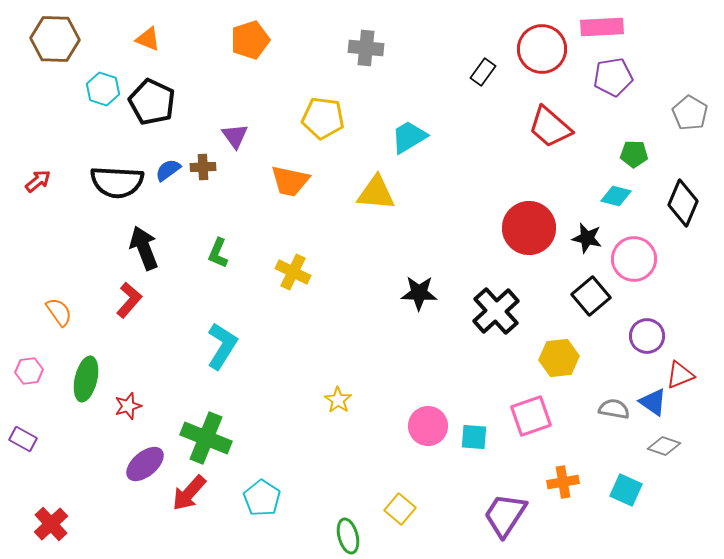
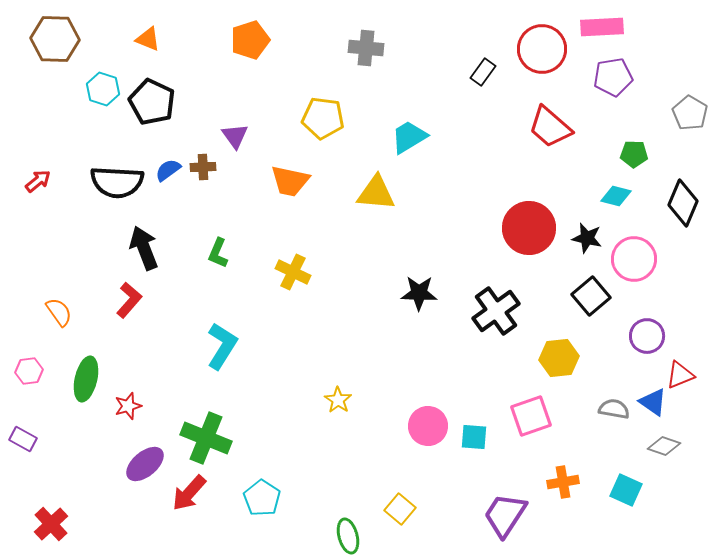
black cross at (496, 311): rotated 6 degrees clockwise
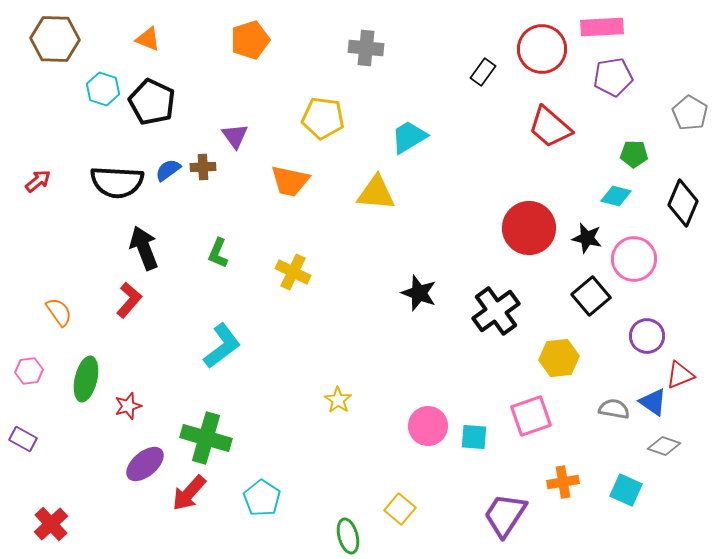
black star at (419, 293): rotated 18 degrees clockwise
cyan L-shape at (222, 346): rotated 21 degrees clockwise
green cross at (206, 438): rotated 6 degrees counterclockwise
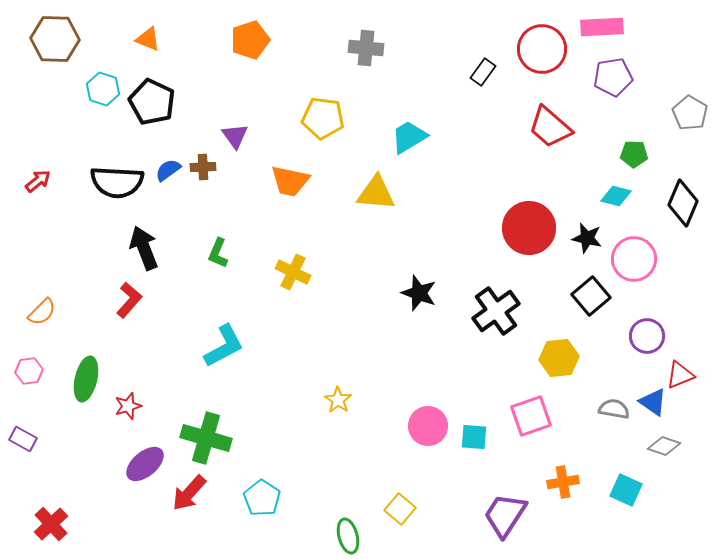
orange semicircle at (59, 312): moved 17 px left; rotated 80 degrees clockwise
cyan L-shape at (222, 346): moved 2 px right; rotated 9 degrees clockwise
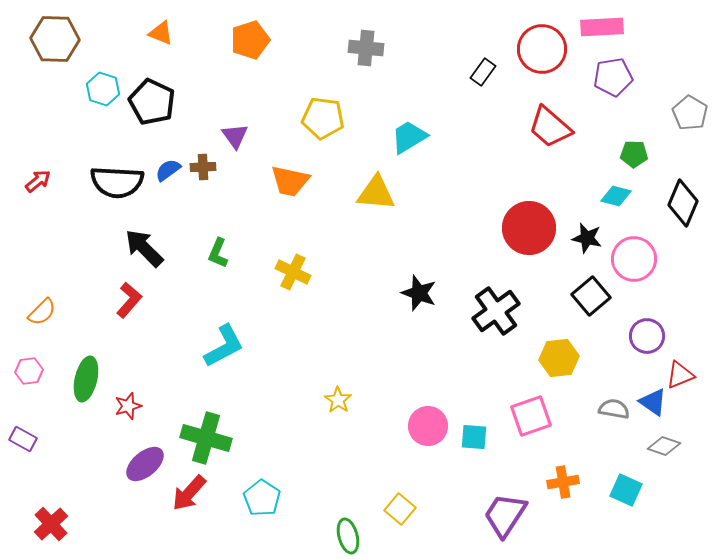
orange triangle at (148, 39): moved 13 px right, 6 px up
black arrow at (144, 248): rotated 24 degrees counterclockwise
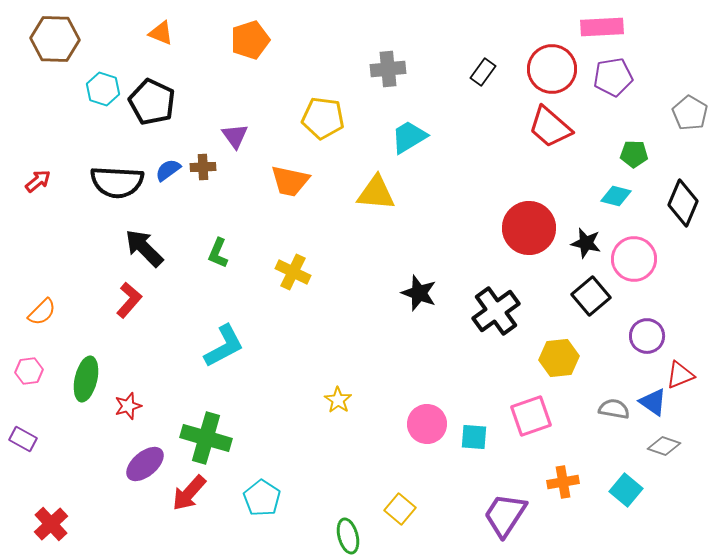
gray cross at (366, 48): moved 22 px right, 21 px down; rotated 12 degrees counterclockwise
red circle at (542, 49): moved 10 px right, 20 px down
black star at (587, 238): moved 1 px left, 5 px down
pink circle at (428, 426): moved 1 px left, 2 px up
cyan square at (626, 490): rotated 16 degrees clockwise
